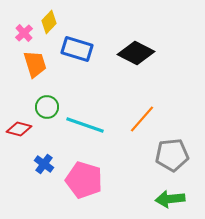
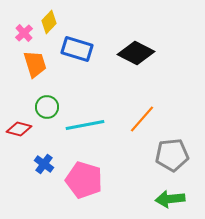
cyan line: rotated 30 degrees counterclockwise
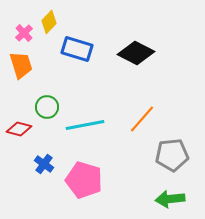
orange trapezoid: moved 14 px left, 1 px down
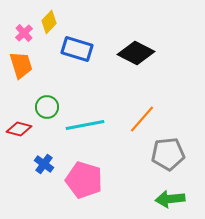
gray pentagon: moved 4 px left, 1 px up
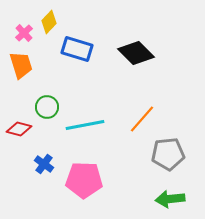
black diamond: rotated 18 degrees clockwise
pink pentagon: rotated 15 degrees counterclockwise
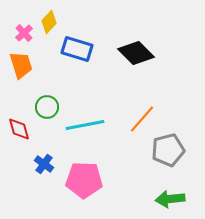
red diamond: rotated 60 degrees clockwise
gray pentagon: moved 4 px up; rotated 8 degrees counterclockwise
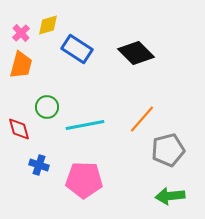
yellow diamond: moved 1 px left, 3 px down; rotated 30 degrees clockwise
pink cross: moved 3 px left
blue rectangle: rotated 16 degrees clockwise
orange trapezoid: rotated 32 degrees clockwise
blue cross: moved 5 px left, 1 px down; rotated 18 degrees counterclockwise
green arrow: moved 3 px up
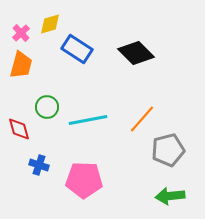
yellow diamond: moved 2 px right, 1 px up
cyan line: moved 3 px right, 5 px up
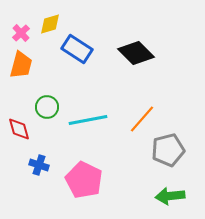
pink pentagon: rotated 24 degrees clockwise
